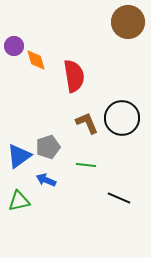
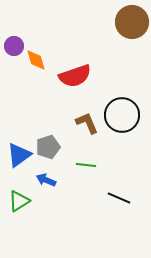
brown circle: moved 4 px right
red semicircle: moved 1 px right; rotated 80 degrees clockwise
black circle: moved 3 px up
blue triangle: moved 1 px up
green triangle: rotated 20 degrees counterclockwise
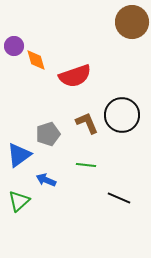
gray pentagon: moved 13 px up
green triangle: rotated 10 degrees counterclockwise
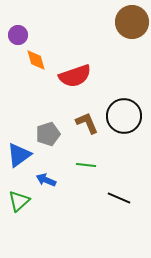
purple circle: moved 4 px right, 11 px up
black circle: moved 2 px right, 1 px down
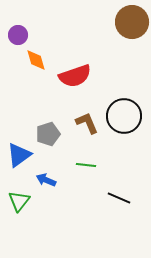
green triangle: rotated 10 degrees counterclockwise
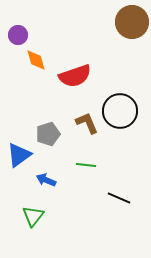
black circle: moved 4 px left, 5 px up
green triangle: moved 14 px right, 15 px down
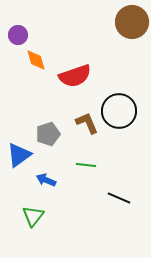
black circle: moved 1 px left
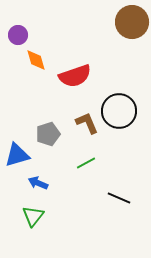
blue triangle: moved 2 px left; rotated 20 degrees clockwise
green line: moved 2 px up; rotated 36 degrees counterclockwise
blue arrow: moved 8 px left, 3 px down
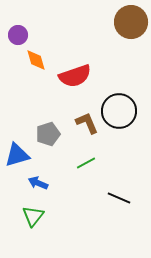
brown circle: moved 1 px left
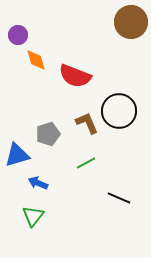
red semicircle: rotated 40 degrees clockwise
